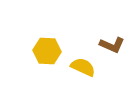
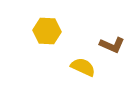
yellow hexagon: moved 20 px up
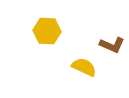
yellow semicircle: moved 1 px right
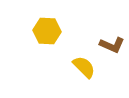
yellow semicircle: rotated 20 degrees clockwise
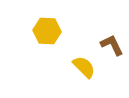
brown L-shape: rotated 140 degrees counterclockwise
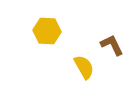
yellow semicircle: rotated 15 degrees clockwise
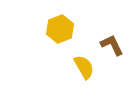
yellow hexagon: moved 13 px right, 2 px up; rotated 24 degrees counterclockwise
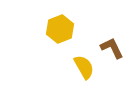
brown L-shape: moved 3 px down
